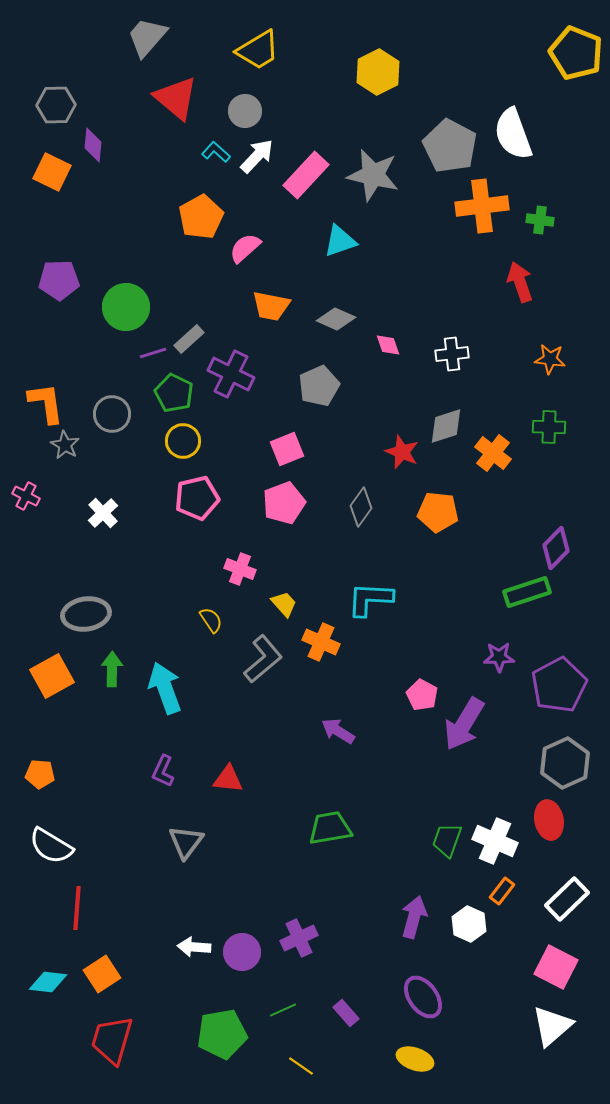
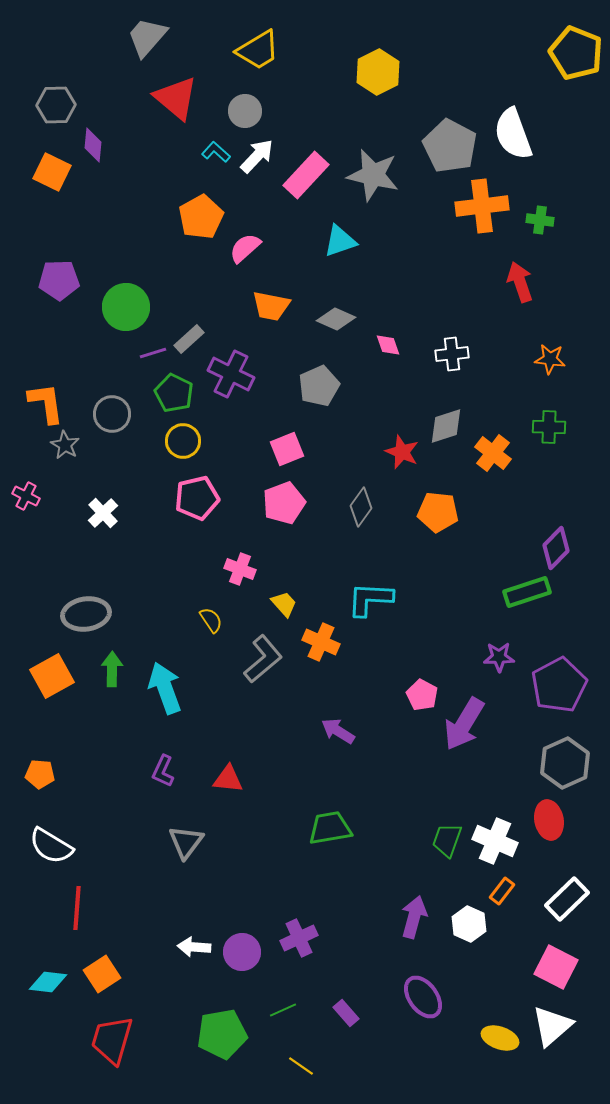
yellow ellipse at (415, 1059): moved 85 px right, 21 px up
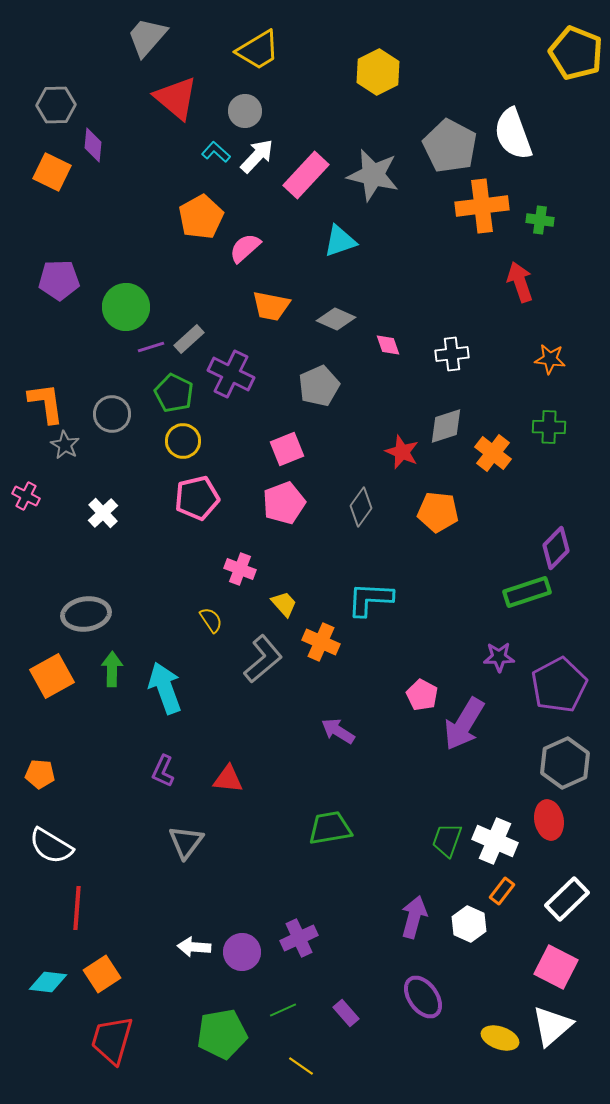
purple line at (153, 353): moved 2 px left, 6 px up
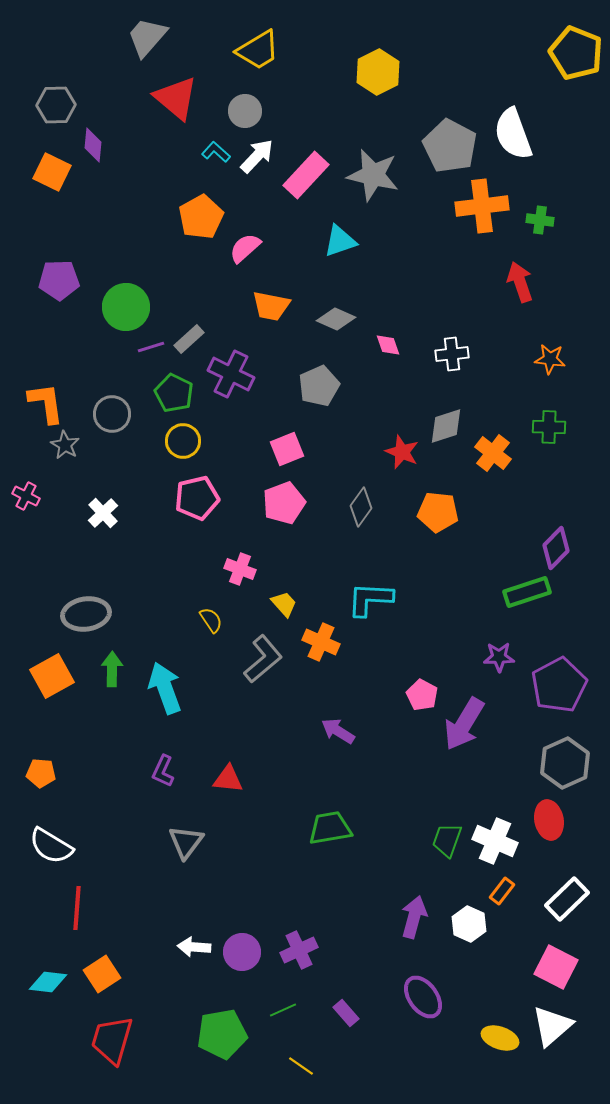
orange pentagon at (40, 774): moved 1 px right, 1 px up
purple cross at (299, 938): moved 12 px down
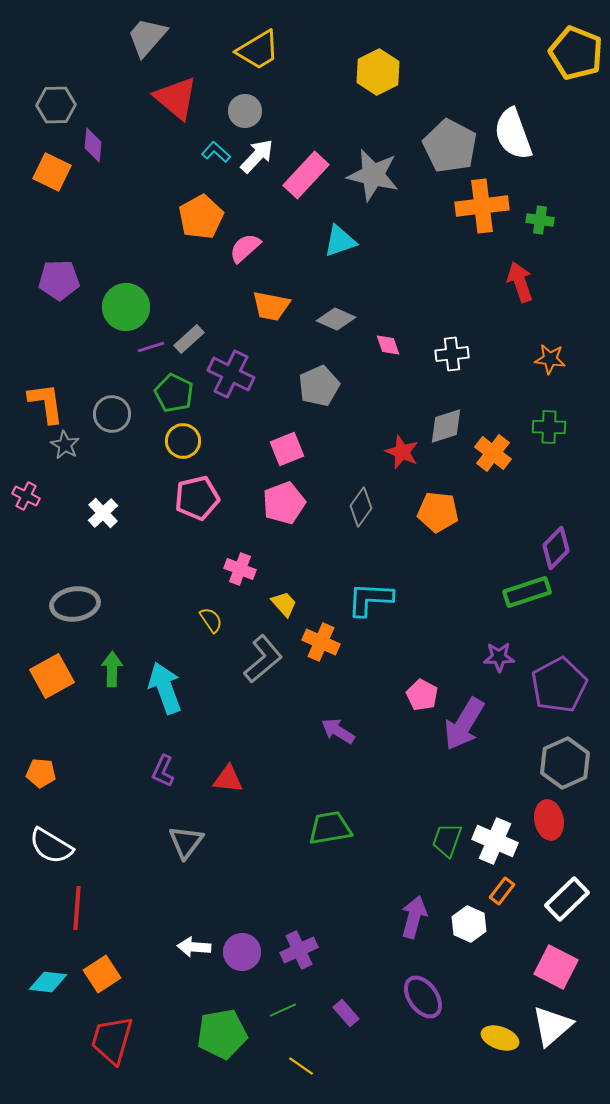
gray ellipse at (86, 614): moved 11 px left, 10 px up
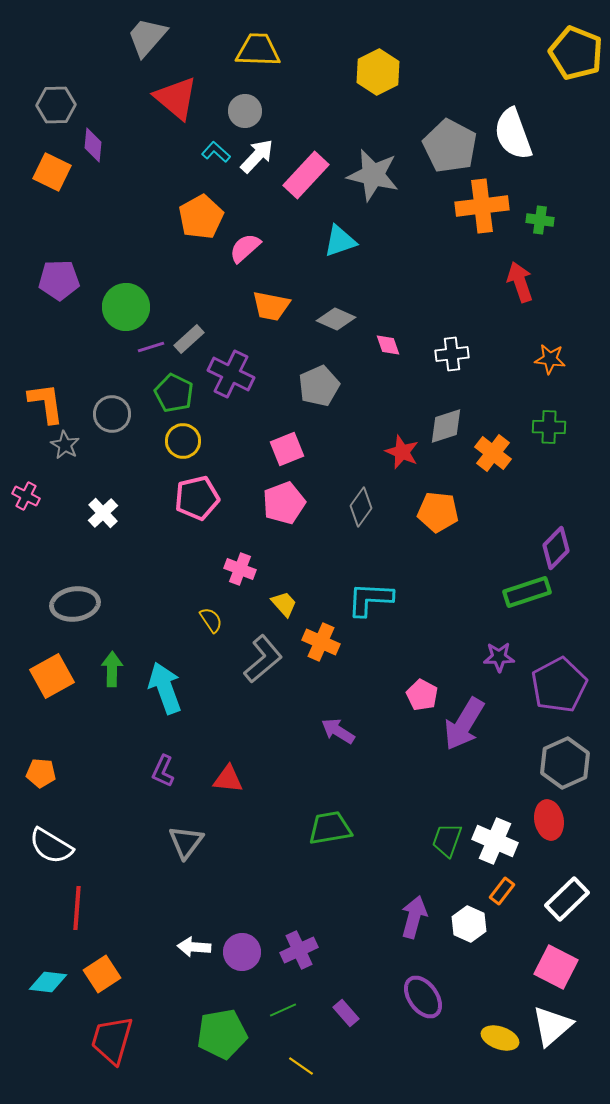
yellow trapezoid at (258, 50): rotated 147 degrees counterclockwise
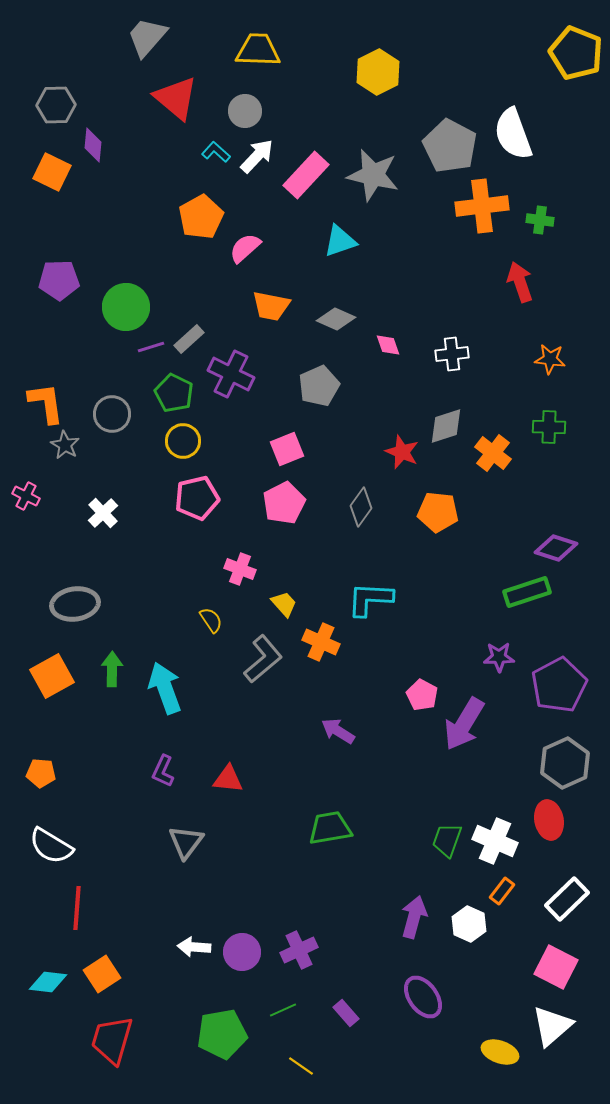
pink pentagon at (284, 503): rotated 6 degrees counterclockwise
purple diamond at (556, 548): rotated 63 degrees clockwise
yellow ellipse at (500, 1038): moved 14 px down
